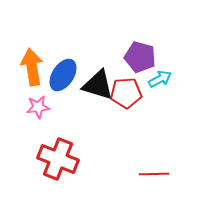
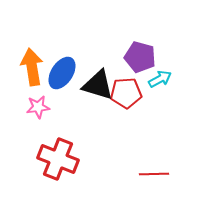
blue ellipse: moved 1 px left, 2 px up
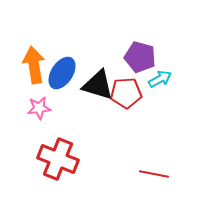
orange arrow: moved 2 px right, 2 px up
pink star: moved 1 px right, 1 px down
red line: rotated 12 degrees clockwise
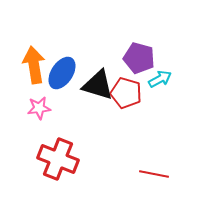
purple pentagon: moved 1 px left, 1 px down
red pentagon: rotated 20 degrees clockwise
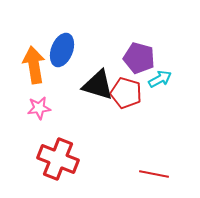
blue ellipse: moved 23 px up; rotated 12 degrees counterclockwise
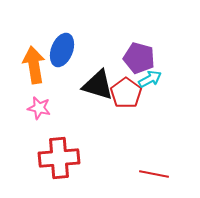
cyan arrow: moved 10 px left
red pentagon: rotated 20 degrees clockwise
pink star: rotated 20 degrees clockwise
red cross: moved 1 px right, 1 px up; rotated 27 degrees counterclockwise
